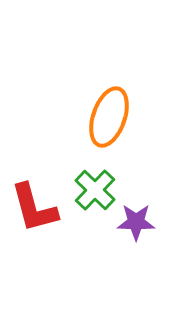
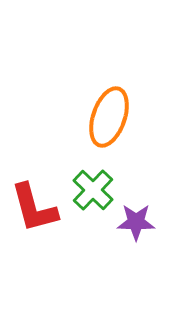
green cross: moved 2 px left
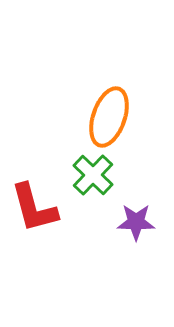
green cross: moved 15 px up
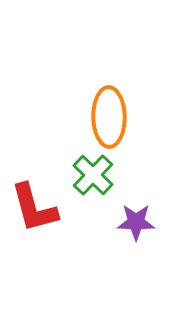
orange ellipse: rotated 20 degrees counterclockwise
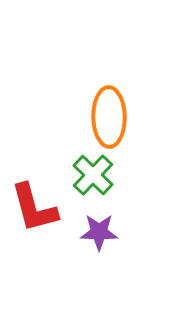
purple star: moved 37 px left, 10 px down
